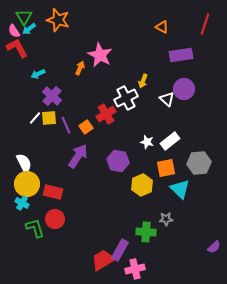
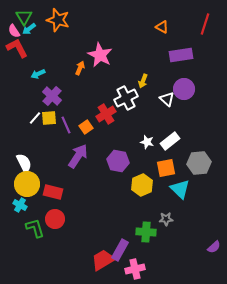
cyan cross at (22, 203): moved 2 px left, 2 px down
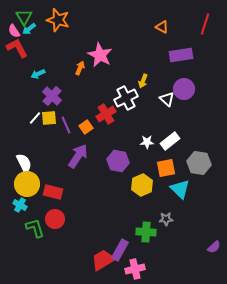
white star at (147, 142): rotated 16 degrees counterclockwise
gray hexagon at (199, 163): rotated 15 degrees clockwise
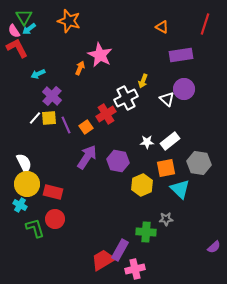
orange star at (58, 20): moved 11 px right, 1 px down
purple arrow at (78, 156): moved 9 px right, 1 px down
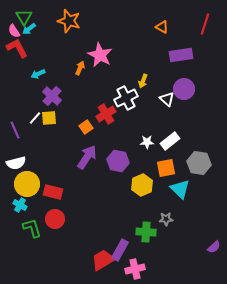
purple line at (66, 125): moved 51 px left, 5 px down
white semicircle at (24, 163): moved 8 px left; rotated 102 degrees clockwise
green L-shape at (35, 228): moved 3 px left
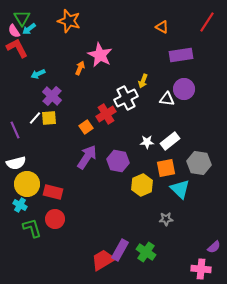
green triangle at (24, 17): moved 2 px left, 1 px down
red line at (205, 24): moved 2 px right, 2 px up; rotated 15 degrees clockwise
white triangle at (167, 99): rotated 35 degrees counterclockwise
green cross at (146, 232): moved 20 px down; rotated 30 degrees clockwise
pink cross at (135, 269): moved 66 px right; rotated 18 degrees clockwise
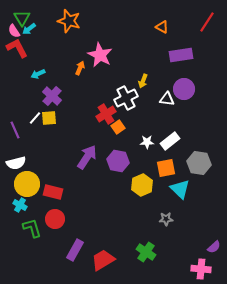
orange square at (86, 127): moved 32 px right
purple rectangle at (120, 250): moved 45 px left
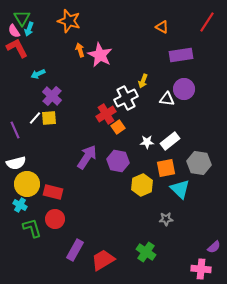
cyan arrow at (29, 29): rotated 32 degrees counterclockwise
orange arrow at (80, 68): moved 18 px up; rotated 40 degrees counterclockwise
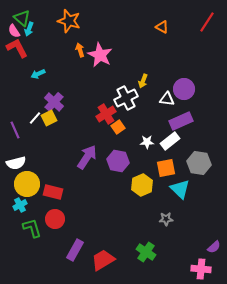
green triangle at (22, 18): rotated 18 degrees counterclockwise
purple rectangle at (181, 55): moved 66 px down; rotated 15 degrees counterclockwise
purple cross at (52, 96): moved 2 px right, 6 px down
yellow square at (49, 118): rotated 21 degrees counterclockwise
cyan cross at (20, 205): rotated 32 degrees clockwise
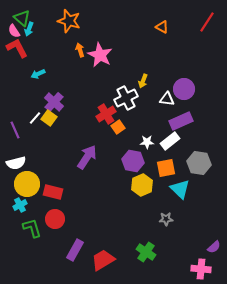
yellow square at (49, 118): rotated 28 degrees counterclockwise
purple hexagon at (118, 161): moved 15 px right
